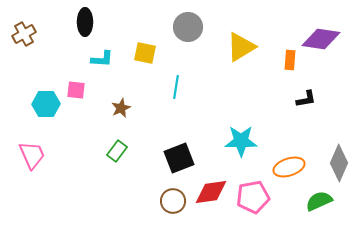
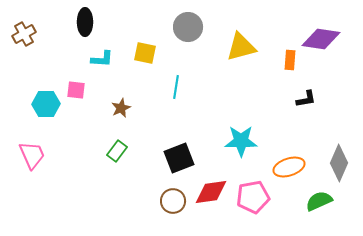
yellow triangle: rotated 16 degrees clockwise
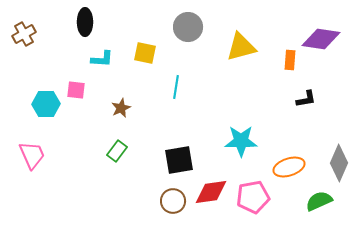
black square: moved 2 px down; rotated 12 degrees clockwise
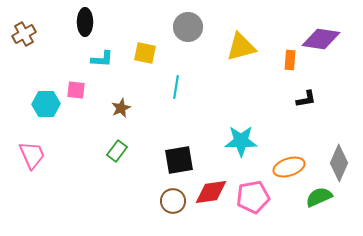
green semicircle: moved 4 px up
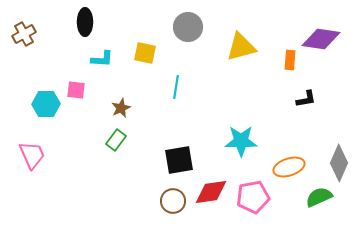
green rectangle: moved 1 px left, 11 px up
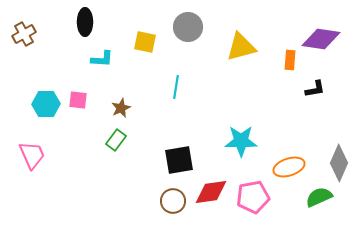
yellow square: moved 11 px up
pink square: moved 2 px right, 10 px down
black L-shape: moved 9 px right, 10 px up
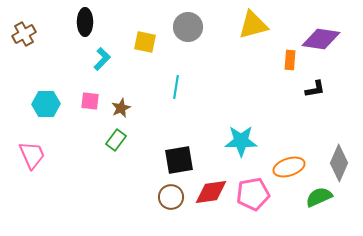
yellow triangle: moved 12 px right, 22 px up
cyan L-shape: rotated 50 degrees counterclockwise
pink square: moved 12 px right, 1 px down
pink pentagon: moved 3 px up
brown circle: moved 2 px left, 4 px up
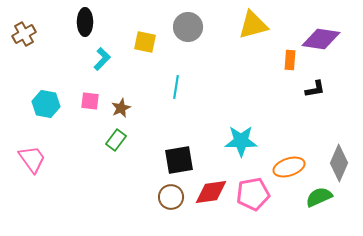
cyan hexagon: rotated 12 degrees clockwise
pink trapezoid: moved 4 px down; rotated 12 degrees counterclockwise
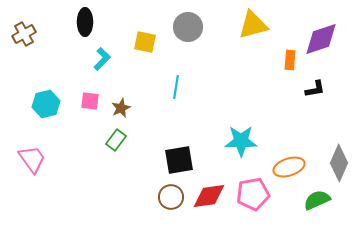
purple diamond: rotated 27 degrees counterclockwise
cyan hexagon: rotated 24 degrees counterclockwise
red diamond: moved 2 px left, 4 px down
green semicircle: moved 2 px left, 3 px down
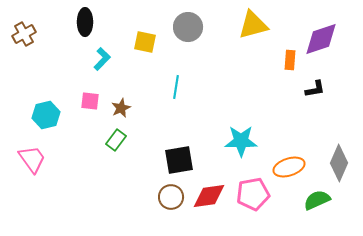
cyan hexagon: moved 11 px down
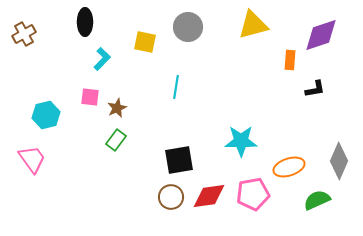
purple diamond: moved 4 px up
pink square: moved 4 px up
brown star: moved 4 px left
gray diamond: moved 2 px up
